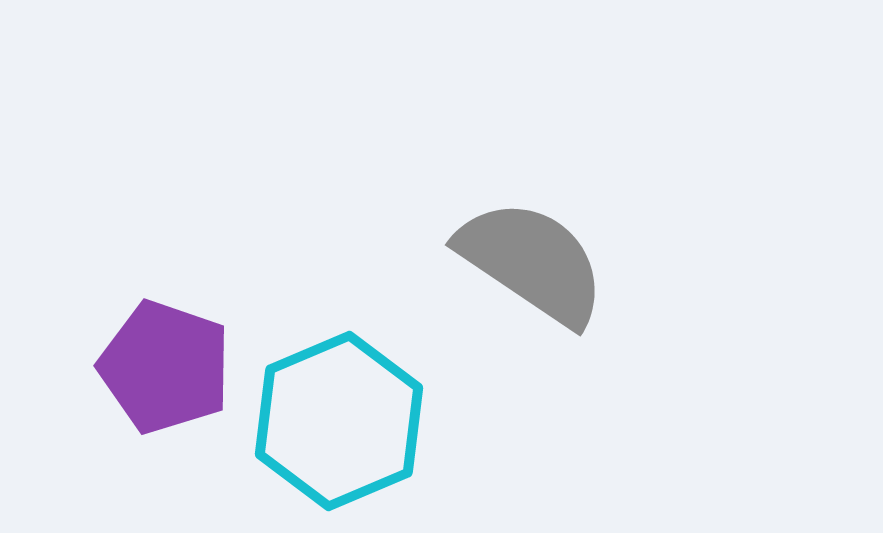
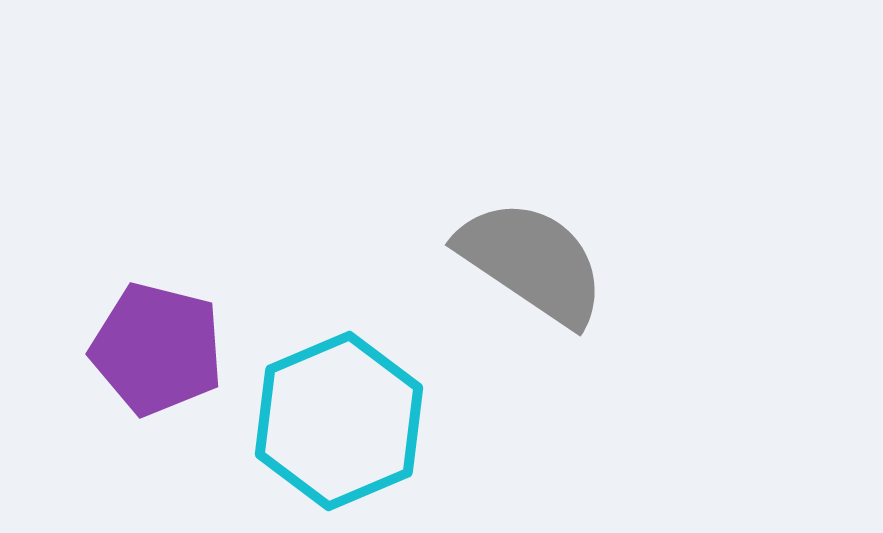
purple pentagon: moved 8 px left, 18 px up; rotated 5 degrees counterclockwise
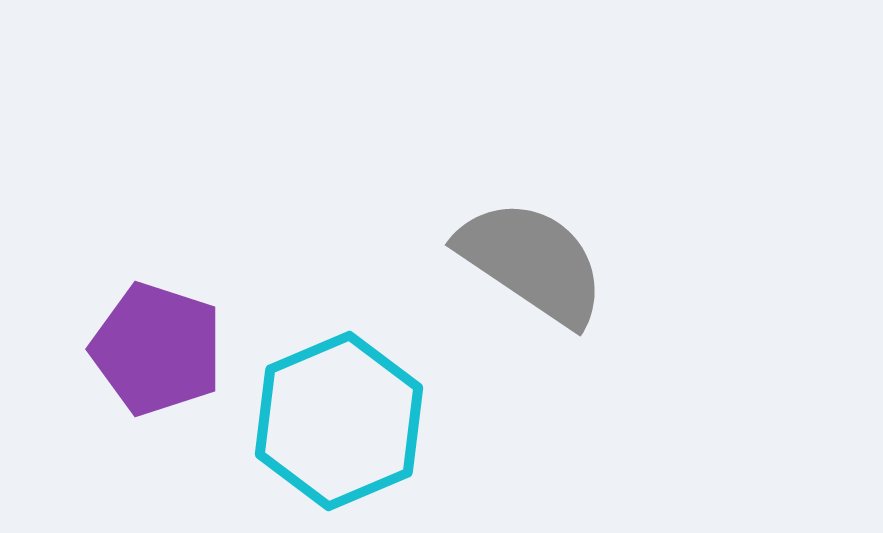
purple pentagon: rotated 4 degrees clockwise
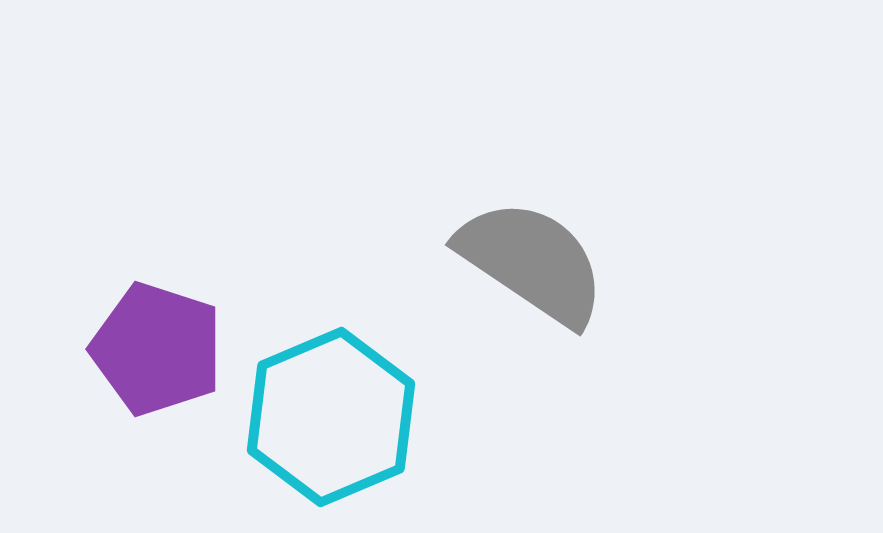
cyan hexagon: moved 8 px left, 4 px up
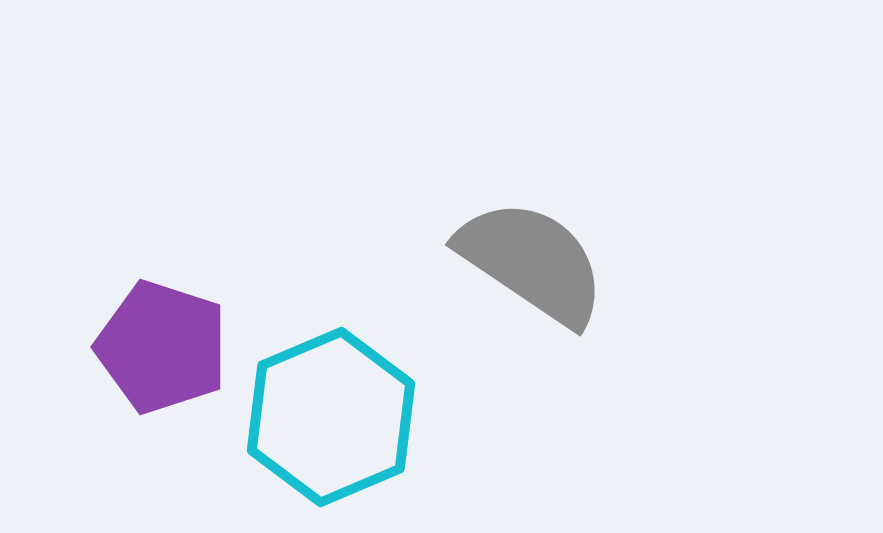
purple pentagon: moved 5 px right, 2 px up
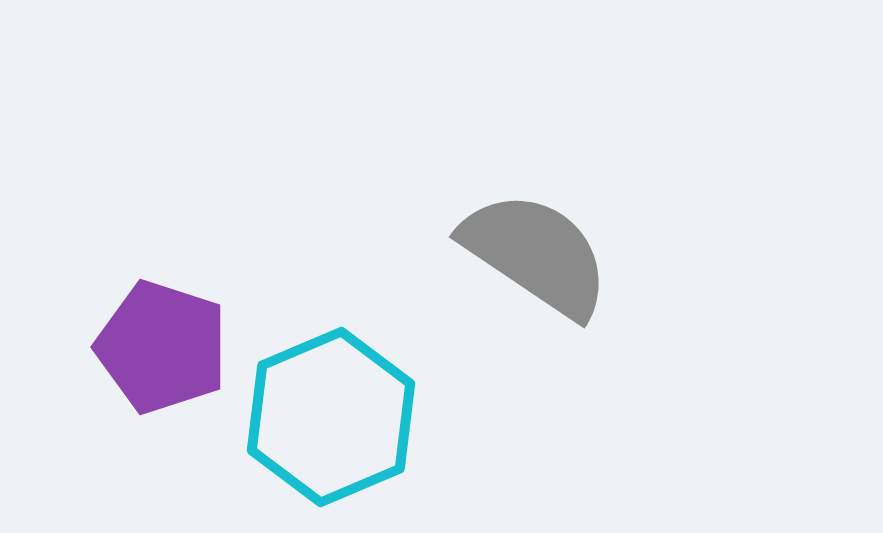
gray semicircle: moved 4 px right, 8 px up
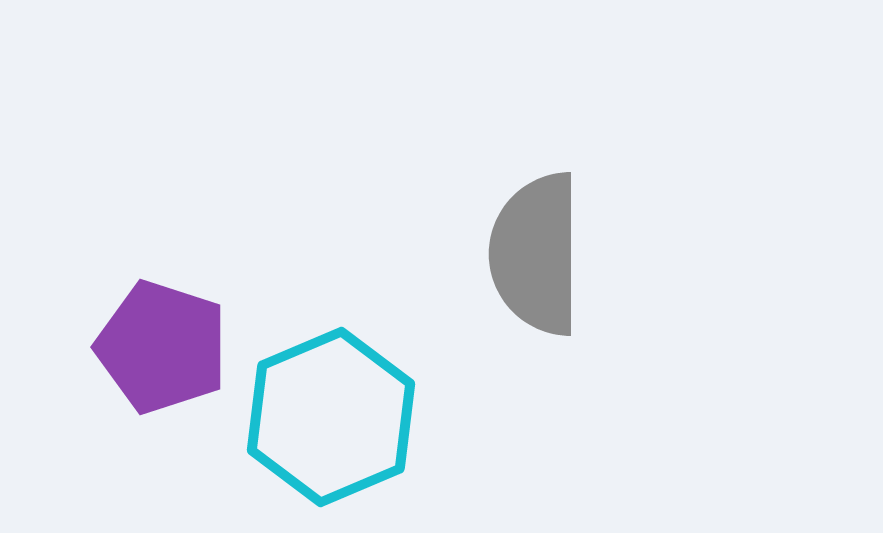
gray semicircle: rotated 124 degrees counterclockwise
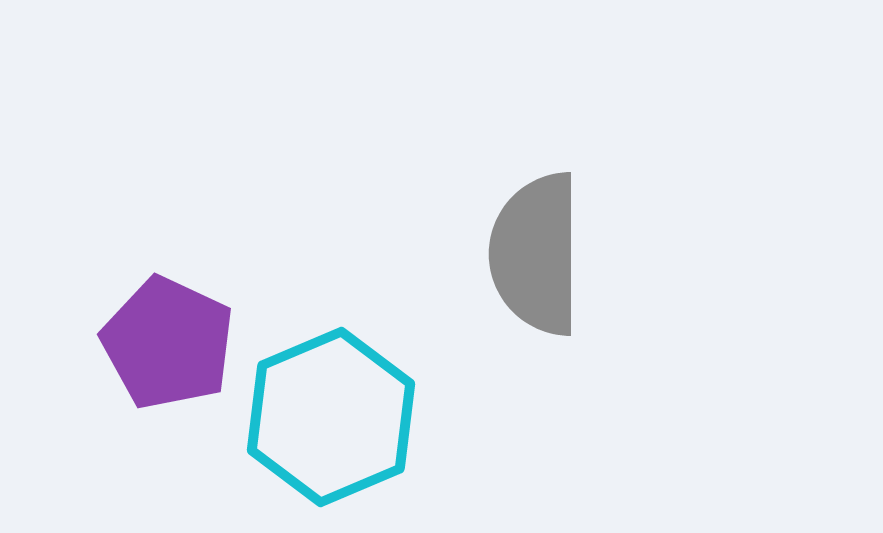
purple pentagon: moved 6 px right, 4 px up; rotated 7 degrees clockwise
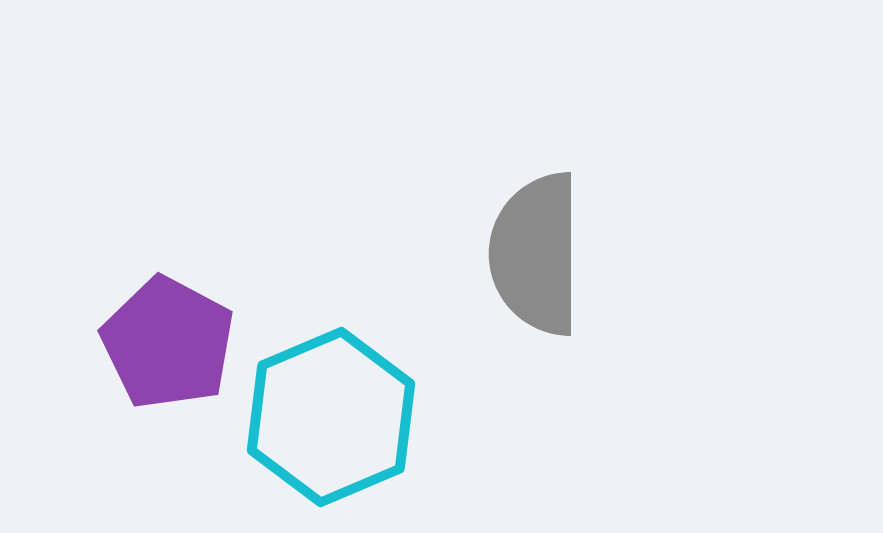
purple pentagon: rotated 3 degrees clockwise
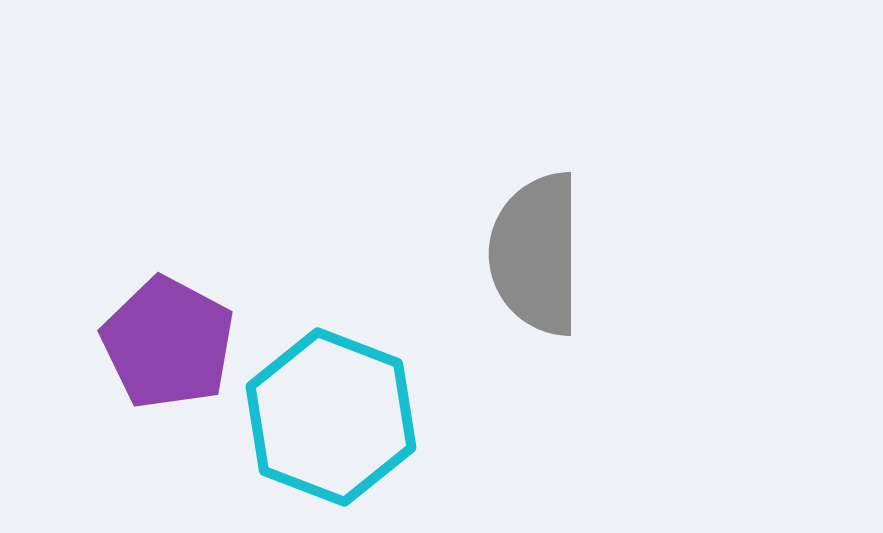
cyan hexagon: rotated 16 degrees counterclockwise
